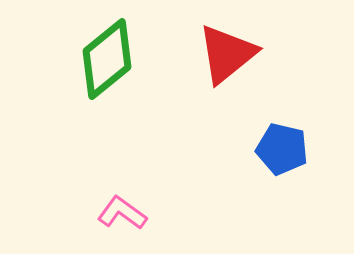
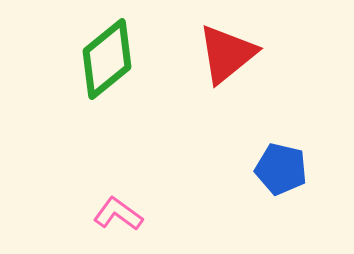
blue pentagon: moved 1 px left, 20 px down
pink L-shape: moved 4 px left, 1 px down
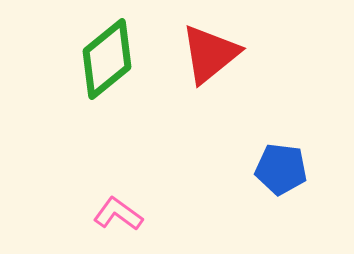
red triangle: moved 17 px left
blue pentagon: rotated 6 degrees counterclockwise
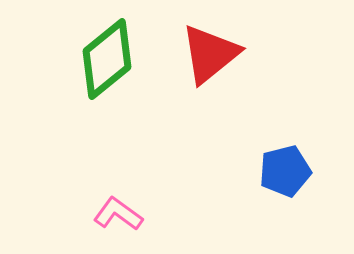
blue pentagon: moved 4 px right, 2 px down; rotated 21 degrees counterclockwise
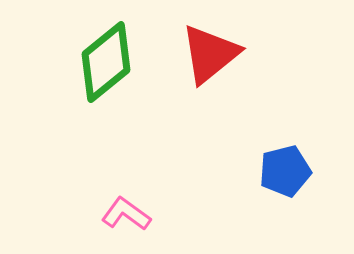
green diamond: moved 1 px left, 3 px down
pink L-shape: moved 8 px right
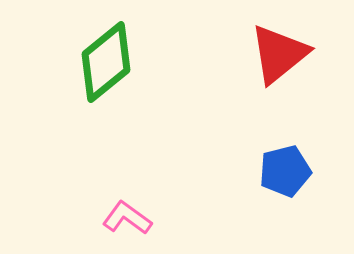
red triangle: moved 69 px right
pink L-shape: moved 1 px right, 4 px down
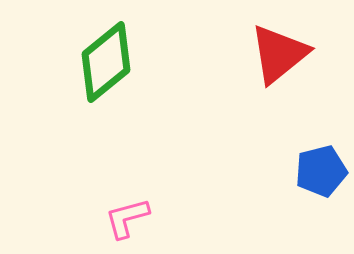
blue pentagon: moved 36 px right
pink L-shape: rotated 51 degrees counterclockwise
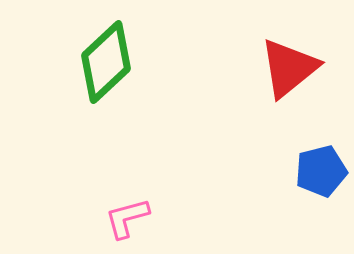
red triangle: moved 10 px right, 14 px down
green diamond: rotated 4 degrees counterclockwise
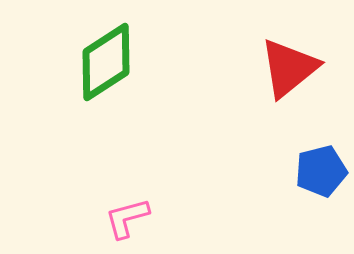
green diamond: rotated 10 degrees clockwise
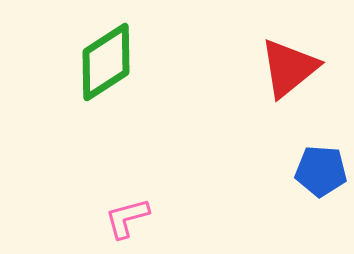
blue pentagon: rotated 18 degrees clockwise
